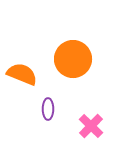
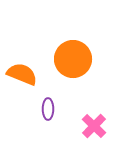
pink cross: moved 3 px right
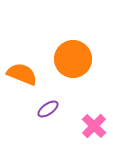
purple ellipse: rotated 55 degrees clockwise
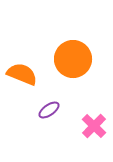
purple ellipse: moved 1 px right, 1 px down
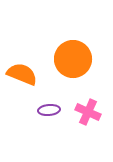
purple ellipse: rotated 30 degrees clockwise
pink cross: moved 6 px left, 14 px up; rotated 20 degrees counterclockwise
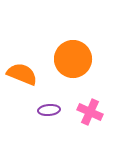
pink cross: moved 2 px right
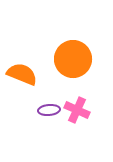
pink cross: moved 13 px left, 2 px up
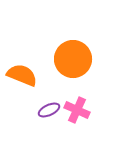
orange semicircle: moved 1 px down
purple ellipse: rotated 20 degrees counterclockwise
